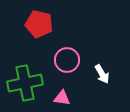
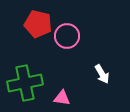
red pentagon: moved 1 px left
pink circle: moved 24 px up
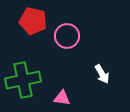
red pentagon: moved 5 px left, 3 px up
green cross: moved 2 px left, 3 px up
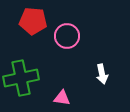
red pentagon: rotated 8 degrees counterclockwise
white arrow: rotated 18 degrees clockwise
green cross: moved 2 px left, 2 px up
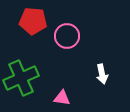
green cross: rotated 12 degrees counterclockwise
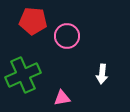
white arrow: rotated 18 degrees clockwise
green cross: moved 2 px right, 3 px up
pink triangle: rotated 18 degrees counterclockwise
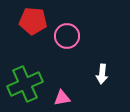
green cross: moved 2 px right, 9 px down
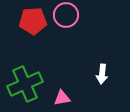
red pentagon: rotated 8 degrees counterclockwise
pink circle: moved 1 px left, 21 px up
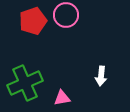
red pentagon: rotated 16 degrees counterclockwise
white arrow: moved 1 px left, 2 px down
green cross: moved 1 px up
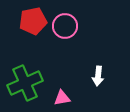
pink circle: moved 1 px left, 11 px down
red pentagon: rotated 8 degrees clockwise
white arrow: moved 3 px left
